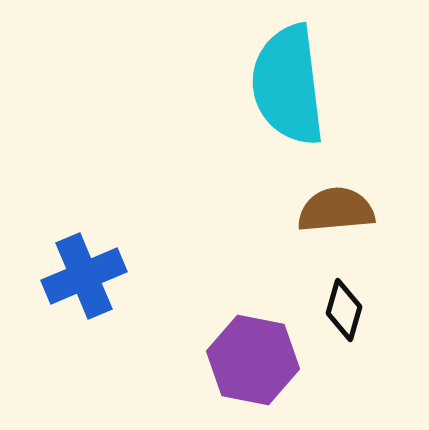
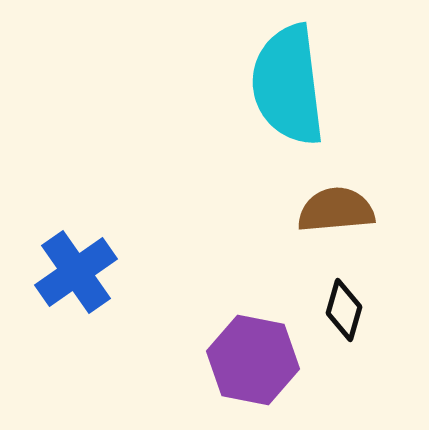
blue cross: moved 8 px left, 4 px up; rotated 12 degrees counterclockwise
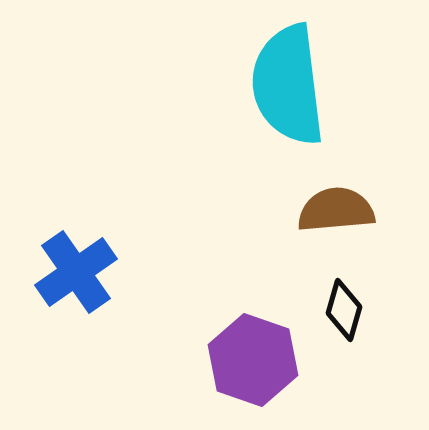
purple hexagon: rotated 8 degrees clockwise
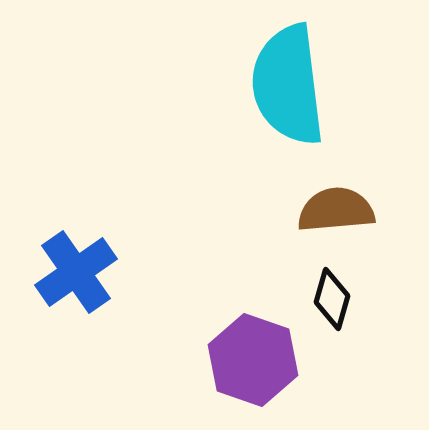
black diamond: moved 12 px left, 11 px up
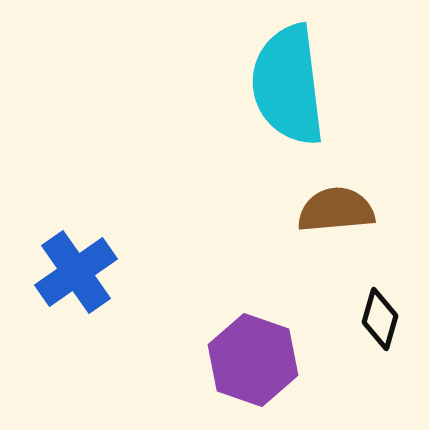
black diamond: moved 48 px right, 20 px down
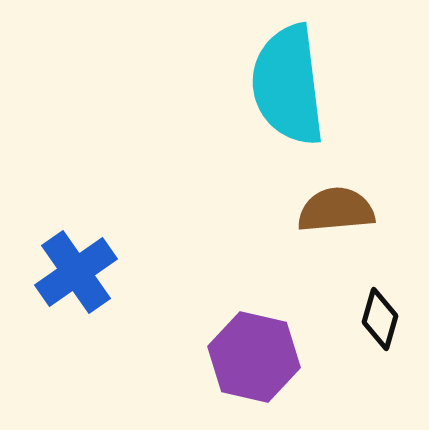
purple hexagon: moved 1 px right, 3 px up; rotated 6 degrees counterclockwise
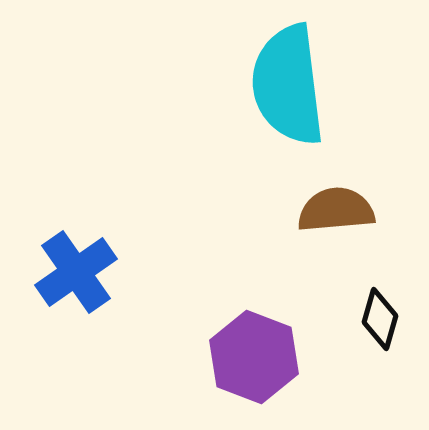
purple hexagon: rotated 8 degrees clockwise
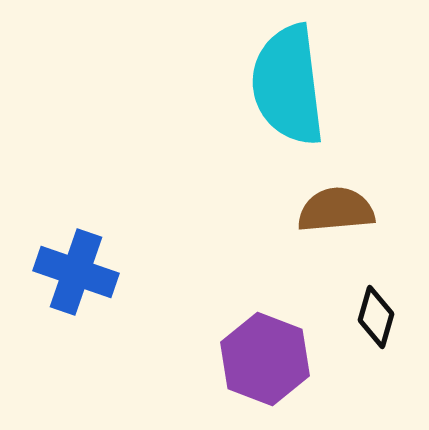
blue cross: rotated 36 degrees counterclockwise
black diamond: moved 4 px left, 2 px up
purple hexagon: moved 11 px right, 2 px down
